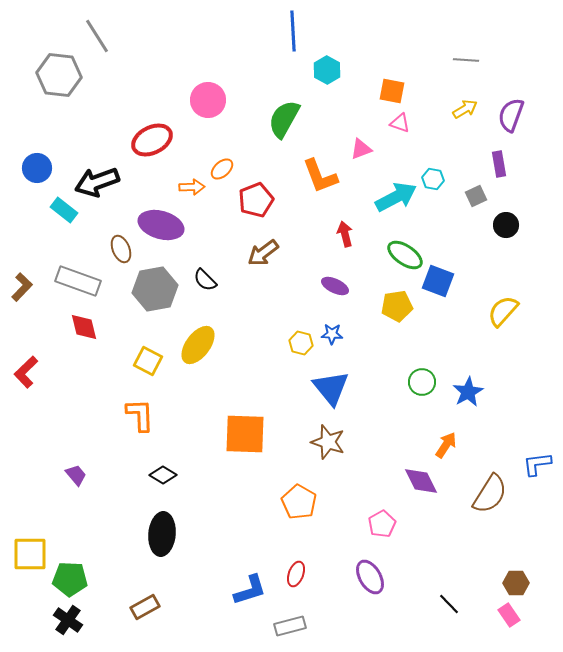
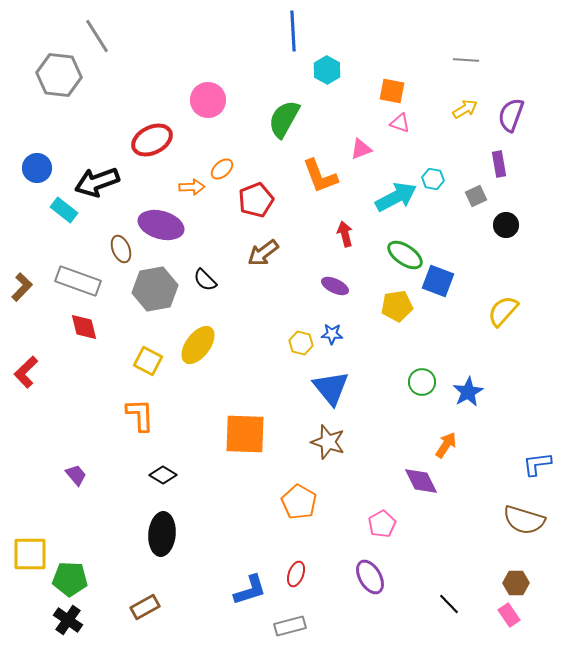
brown semicircle at (490, 494): moved 34 px right, 26 px down; rotated 75 degrees clockwise
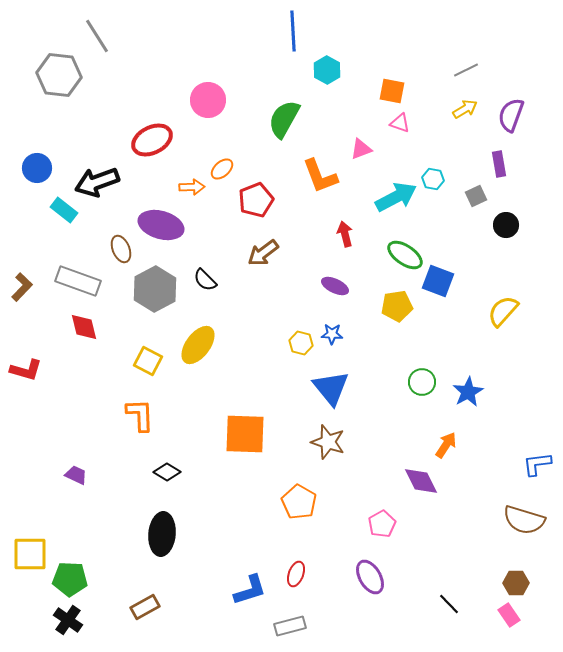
gray line at (466, 60): moved 10 px down; rotated 30 degrees counterclockwise
gray hexagon at (155, 289): rotated 18 degrees counterclockwise
red L-shape at (26, 372): moved 2 px up; rotated 120 degrees counterclockwise
purple trapezoid at (76, 475): rotated 25 degrees counterclockwise
black diamond at (163, 475): moved 4 px right, 3 px up
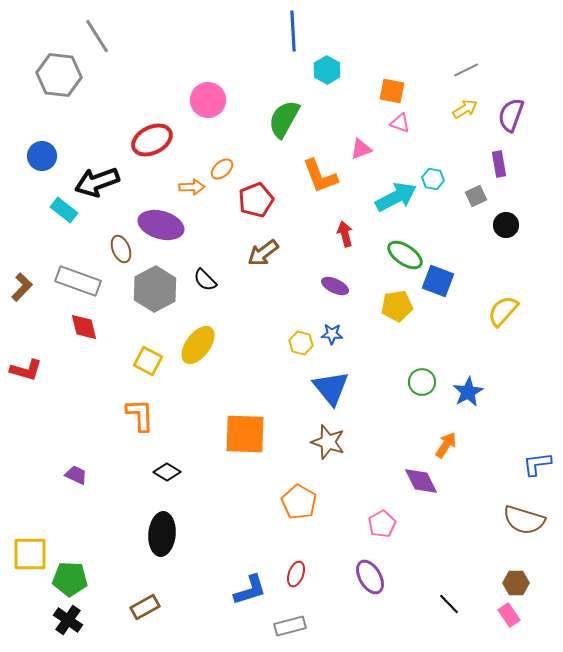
blue circle at (37, 168): moved 5 px right, 12 px up
